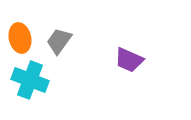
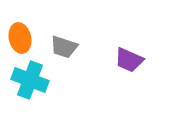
gray trapezoid: moved 5 px right, 6 px down; rotated 108 degrees counterclockwise
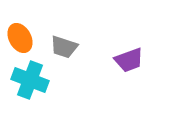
orange ellipse: rotated 16 degrees counterclockwise
purple trapezoid: rotated 44 degrees counterclockwise
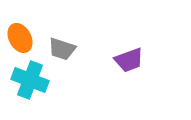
gray trapezoid: moved 2 px left, 2 px down
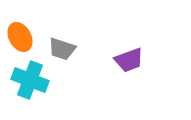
orange ellipse: moved 1 px up
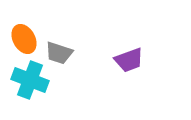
orange ellipse: moved 4 px right, 2 px down
gray trapezoid: moved 3 px left, 4 px down
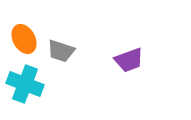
gray trapezoid: moved 2 px right, 2 px up
cyan cross: moved 5 px left, 4 px down
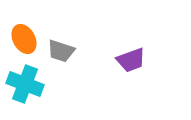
purple trapezoid: moved 2 px right
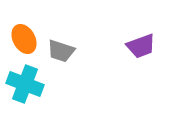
purple trapezoid: moved 10 px right, 14 px up
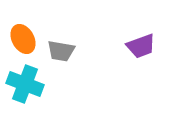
orange ellipse: moved 1 px left
gray trapezoid: rotated 8 degrees counterclockwise
